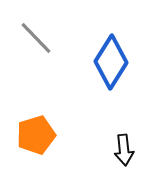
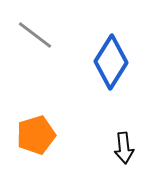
gray line: moved 1 px left, 3 px up; rotated 9 degrees counterclockwise
black arrow: moved 2 px up
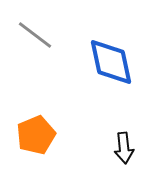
blue diamond: rotated 44 degrees counterclockwise
orange pentagon: rotated 6 degrees counterclockwise
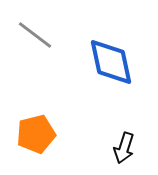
orange pentagon: moved 1 px up; rotated 9 degrees clockwise
black arrow: rotated 24 degrees clockwise
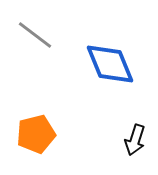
blue diamond: moved 1 px left, 2 px down; rotated 10 degrees counterclockwise
black arrow: moved 11 px right, 8 px up
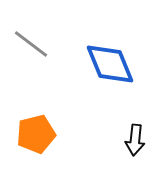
gray line: moved 4 px left, 9 px down
black arrow: rotated 12 degrees counterclockwise
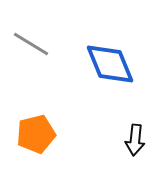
gray line: rotated 6 degrees counterclockwise
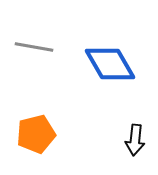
gray line: moved 3 px right, 3 px down; rotated 21 degrees counterclockwise
blue diamond: rotated 8 degrees counterclockwise
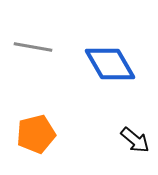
gray line: moved 1 px left
black arrow: rotated 56 degrees counterclockwise
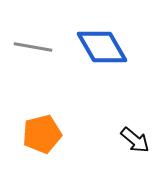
blue diamond: moved 8 px left, 17 px up
orange pentagon: moved 6 px right
